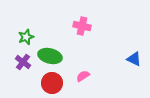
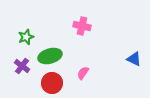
green ellipse: rotated 30 degrees counterclockwise
purple cross: moved 1 px left, 4 px down
pink semicircle: moved 3 px up; rotated 24 degrees counterclockwise
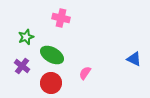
pink cross: moved 21 px left, 8 px up
green ellipse: moved 2 px right, 1 px up; rotated 45 degrees clockwise
pink semicircle: moved 2 px right
red circle: moved 1 px left
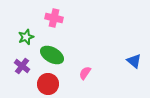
pink cross: moved 7 px left
blue triangle: moved 2 px down; rotated 14 degrees clockwise
red circle: moved 3 px left, 1 px down
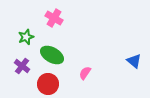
pink cross: rotated 18 degrees clockwise
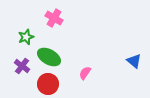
green ellipse: moved 3 px left, 2 px down
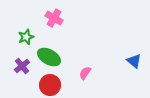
purple cross: rotated 14 degrees clockwise
red circle: moved 2 px right, 1 px down
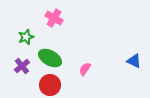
green ellipse: moved 1 px right, 1 px down
blue triangle: rotated 14 degrees counterclockwise
pink semicircle: moved 4 px up
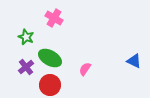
green star: rotated 28 degrees counterclockwise
purple cross: moved 4 px right, 1 px down
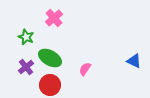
pink cross: rotated 18 degrees clockwise
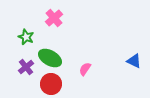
red circle: moved 1 px right, 1 px up
